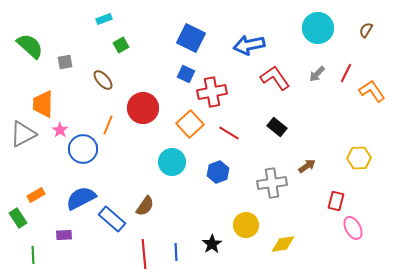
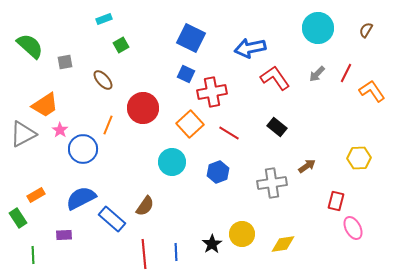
blue arrow at (249, 45): moved 1 px right, 3 px down
orange trapezoid at (43, 104): moved 2 px right, 1 px down; rotated 124 degrees counterclockwise
yellow circle at (246, 225): moved 4 px left, 9 px down
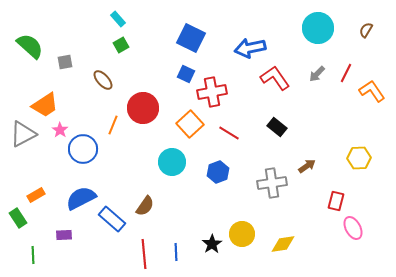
cyan rectangle at (104, 19): moved 14 px right; rotated 70 degrees clockwise
orange line at (108, 125): moved 5 px right
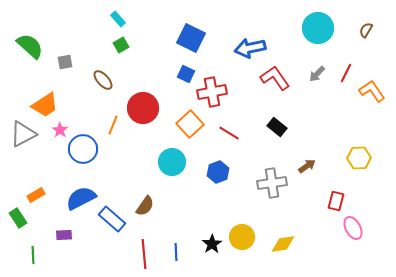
yellow circle at (242, 234): moved 3 px down
